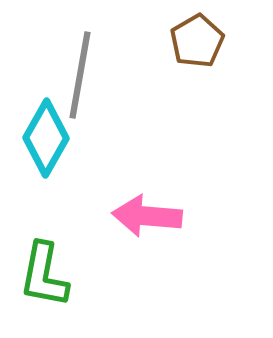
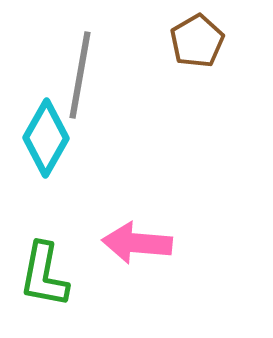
pink arrow: moved 10 px left, 27 px down
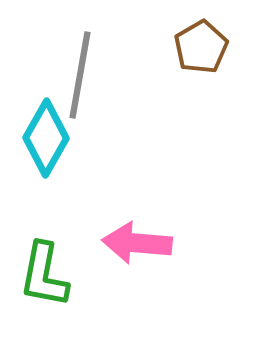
brown pentagon: moved 4 px right, 6 px down
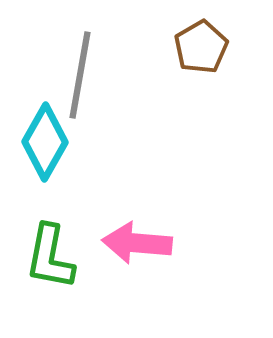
cyan diamond: moved 1 px left, 4 px down
green L-shape: moved 6 px right, 18 px up
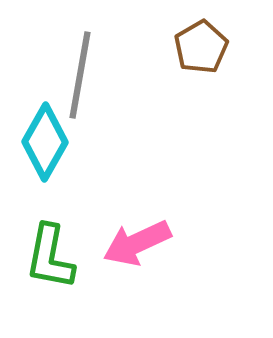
pink arrow: rotated 30 degrees counterclockwise
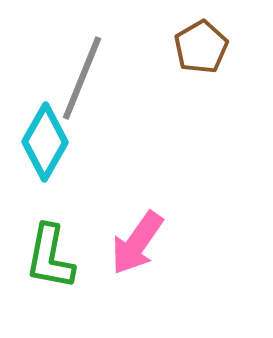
gray line: moved 2 px right, 3 px down; rotated 12 degrees clockwise
pink arrow: rotated 30 degrees counterclockwise
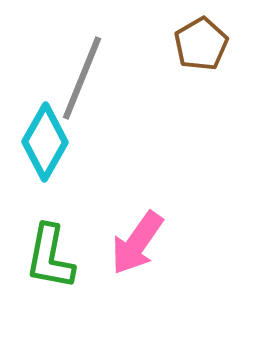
brown pentagon: moved 3 px up
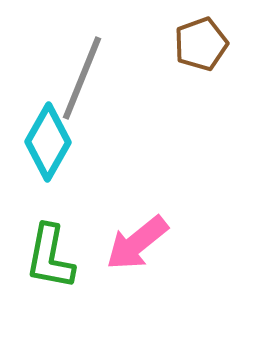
brown pentagon: rotated 10 degrees clockwise
cyan diamond: moved 3 px right
pink arrow: rotated 16 degrees clockwise
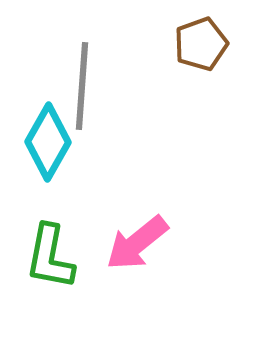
gray line: moved 8 px down; rotated 18 degrees counterclockwise
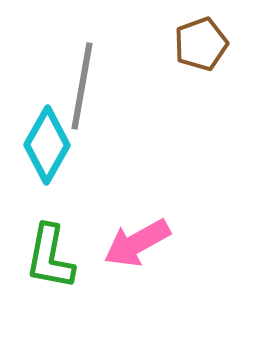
gray line: rotated 6 degrees clockwise
cyan diamond: moved 1 px left, 3 px down
pink arrow: rotated 10 degrees clockwise
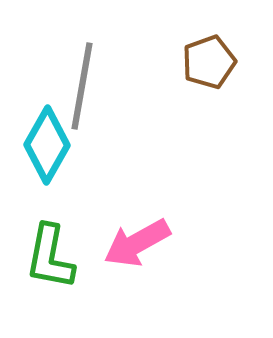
brown pentagon: moved 8 px right, 18 px down
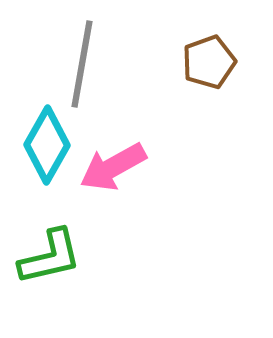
gray line: moved 22 px up
pink arrow: moved 24 px left, 76 px up
green L-shape: rotated 114 degrees counterclockwise
